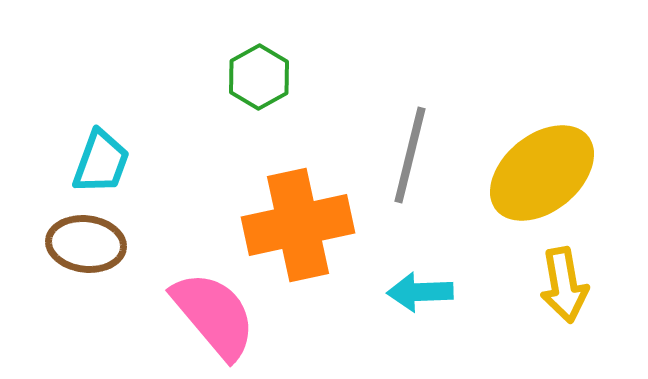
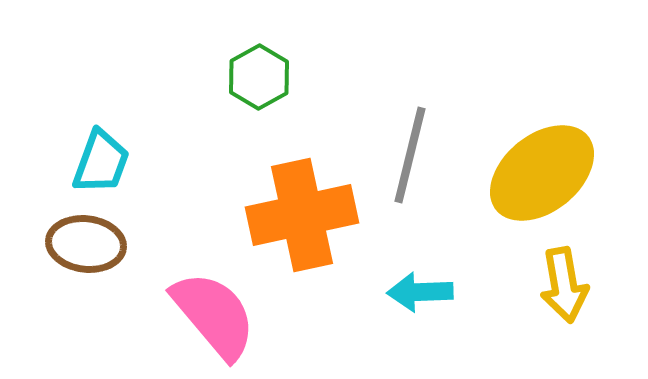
orange cross: moved 4 px right, 10 px up
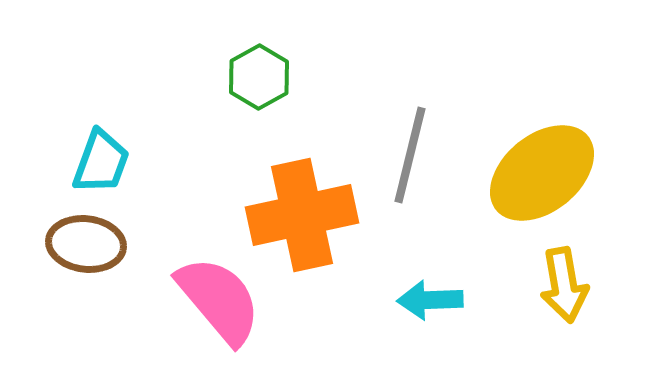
cyan arrow: moved 10 px right, 8 px down
pink semicircle: moved 5 px right, 15 px up
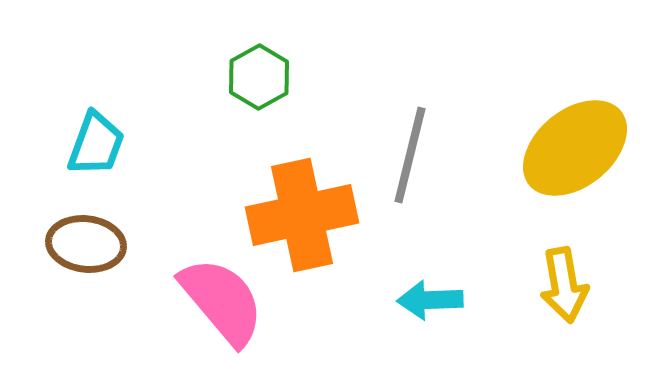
cyan trapezoid: moved 5 px left, 18 px up
yellow ellipse: moved 33 px right, 25 px up
pink semicircle: moved 3 px right, 1 px down
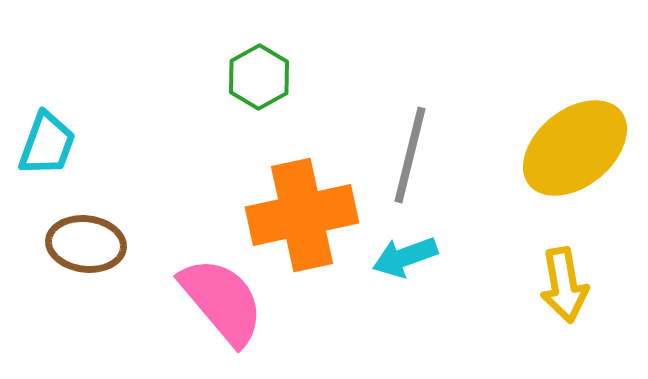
cyan trapezoid: moved 49 px left
cyan arrow: moved 25 px left, 43 px up; rotated 18 degrees counterclockwise
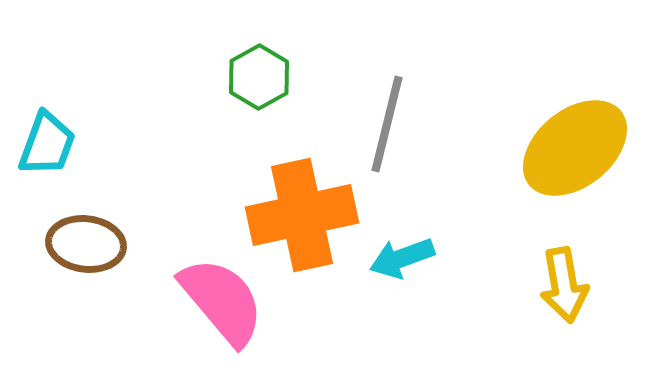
gray line: moved 23 px left, 31 px up
cyan arrow: moved 3 px left, 1 px down
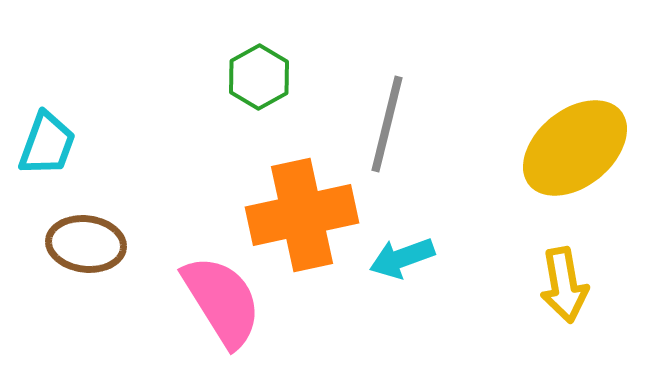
pink semicircle: rotated 8 degrees clockwise
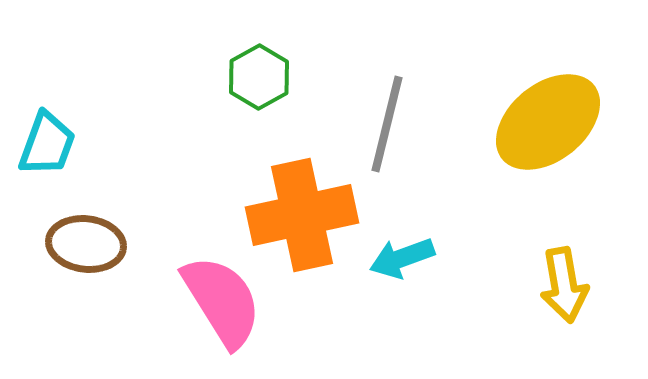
yellow ellipse: moved 27 px left, 26 px up
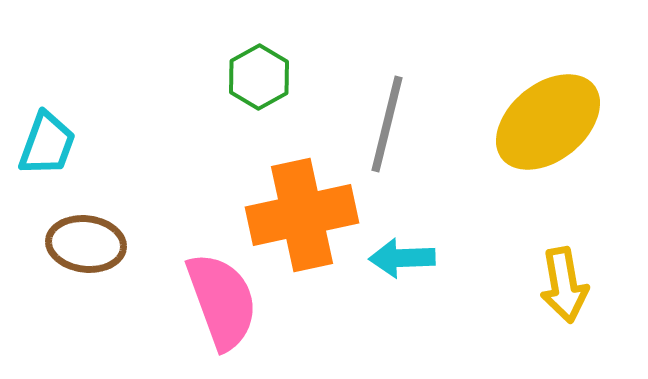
cyan arrow: rotated 18 degrees clockwise
pink semicircle: rotated 12 degrees clockwise
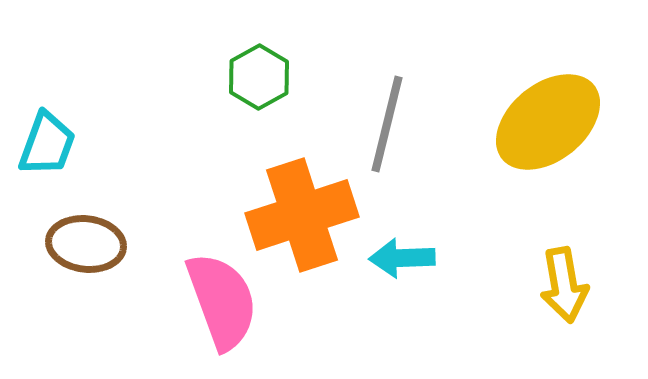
orange cross: rotated 6 degrees counterclockwise
